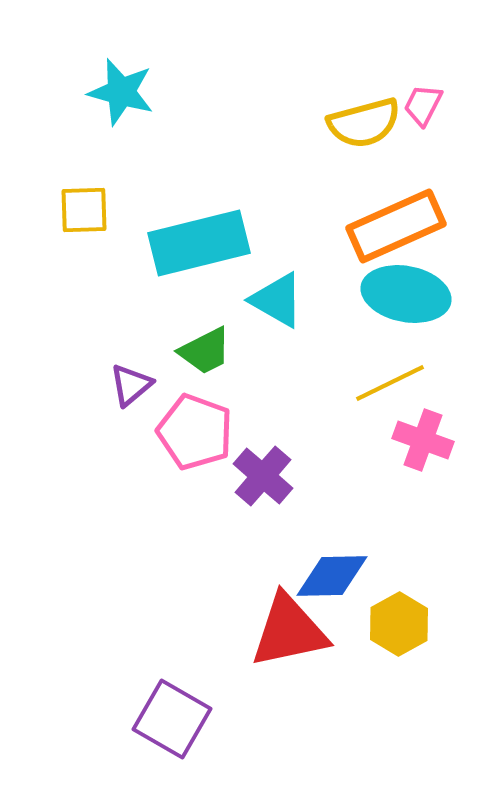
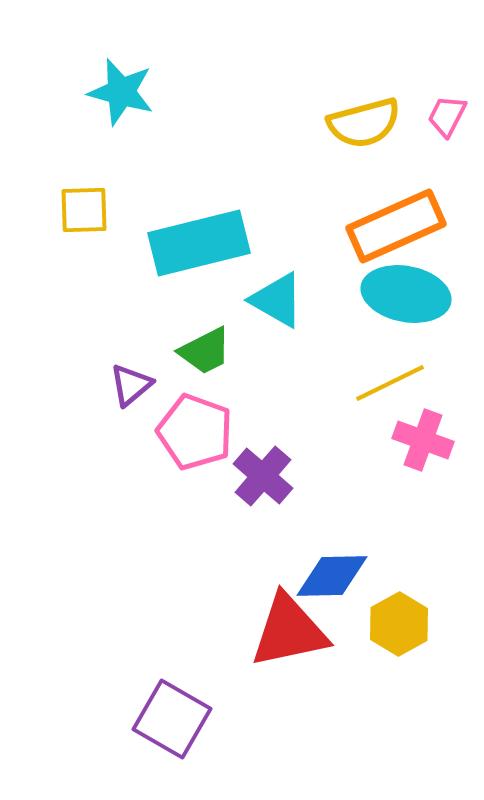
pink trapezoid: moved 24 px right, 11 px down
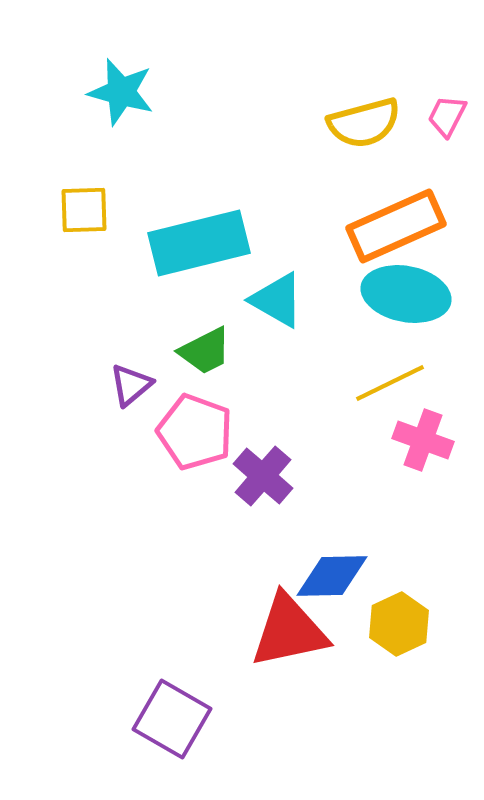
yellow hexagon: rotated 4 degrees clockwise
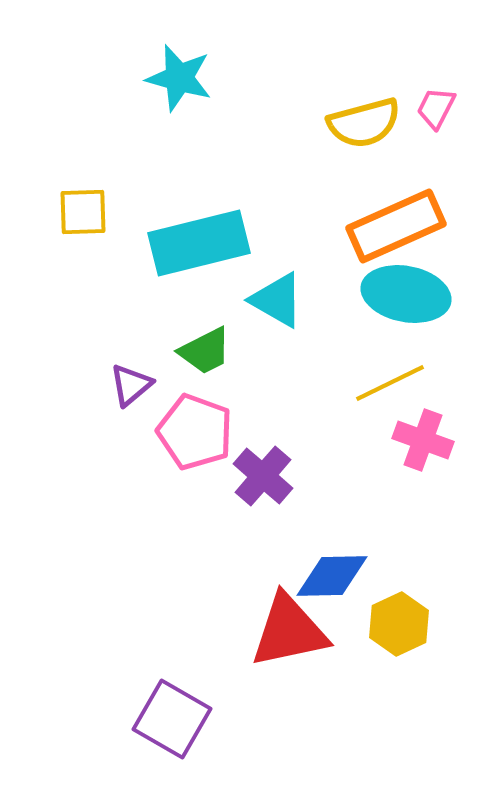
cyan star: moved 58 px right, 14 px up
pink trapezoid: moved 11 px left, 8 px up
yellow square: moved 1 px left, 2 px down
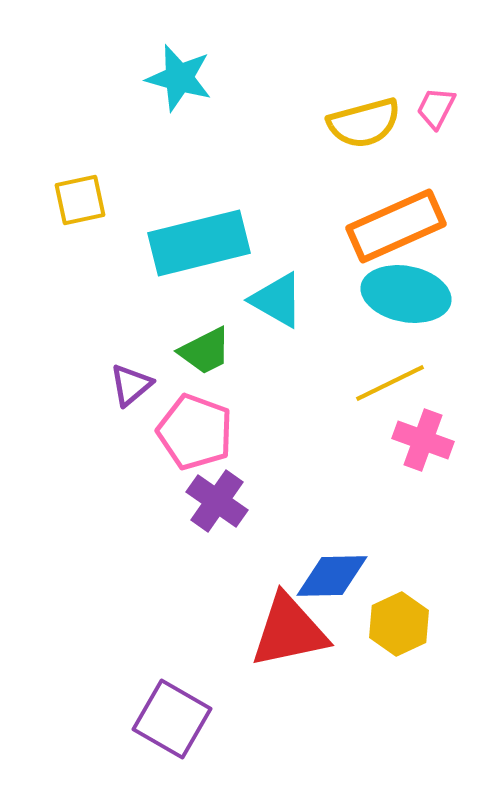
yellow square: moved 3 px left, 12 px up; rotated 10 degrees counterclockwise
purple cross: moved 46 px left, 25 px down; rotated 6 degrees counterclockwise
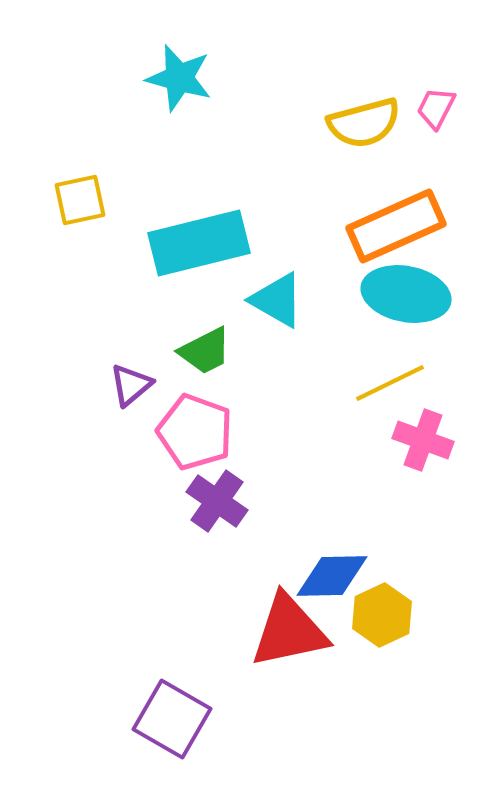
yellow hexagon: moved 17 px left, 9 px up
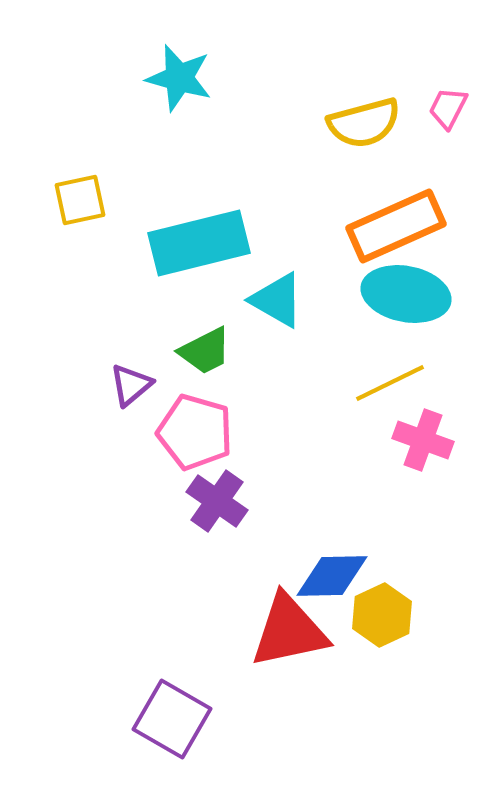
pink trapezoid: moved 12 px right
pink pentagon: rotated 4 degrees counterclockwise
